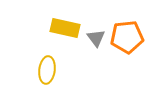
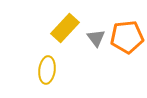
yellow rectangle: rotated 60 degrees counterclockwise
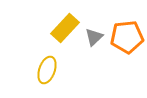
gray triangle: moved 2 px left, 1 px up; rotated 24 degrees clockwise
yellow ellipse: rotated 12 degrees clockwise
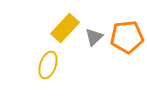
yellow ellipse: moved 1 px right, 5 px up
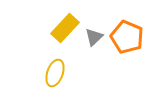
orange pentagon: rotated 28 degrees clockwise
yellow ellipse: moved 7 px right, 8 px down
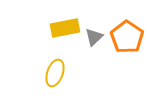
yellow rectangle: rotated 36 degrees clockwise
orange pentagon: rotated 12 degrees clockwise
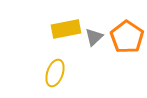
yellow rectangle: moved 1 px right, 1 px down
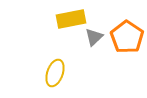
yellow rectangle: moved 5 px right, 10 px up
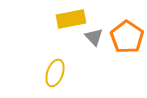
gray triangle: rotated 30 degrees counterclockwise
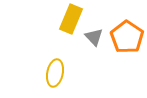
yellow rectangle: rotated 56 degrees counterclockwise
yellow ellipse: rotated 8 degrees counterclockwise
